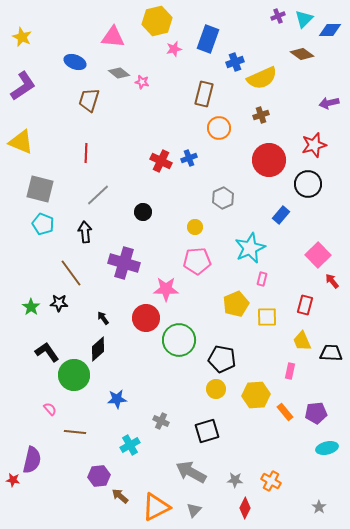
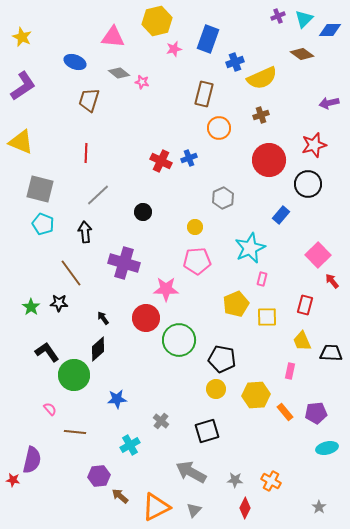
gray cross at (161, 421): rotated 14 degrees clockwise
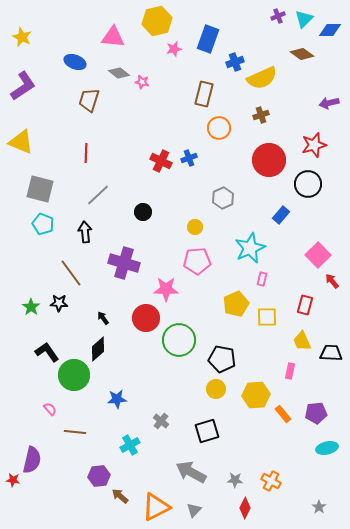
orange rectangle at (285, 412): moved 2 px left, 2 px down
